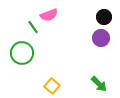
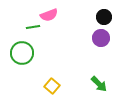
green line: rotated 64 degrees counterclockwise
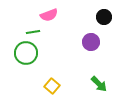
green line: moved 5 px down
purple circle: moved 10 px left, 4 px down
green circle: moved 4 px right
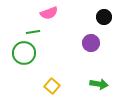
pink semicircle: moved 2 px up
purple circle: moved 1 px down
green circle: moved 2 px left
green arrow: rotated 36 degrees counterclockwise
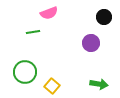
green circle: moved 1 px right, 19 px down
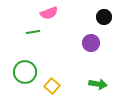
green arrow: moved 1 px left
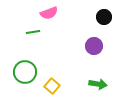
purple circle: moved 3 px right, 3 px down
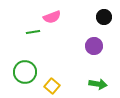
pink semicircle: moved 3 px right, 4 px down
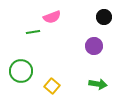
green circle: moved 4 px left, 1 px up
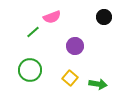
green line: rotated 32 degrees counterclockwise
purple circle: moved 19 px left
green circle: moved 9 px right, 1 px up
yellow square: moved 18 px right, 8 px up
